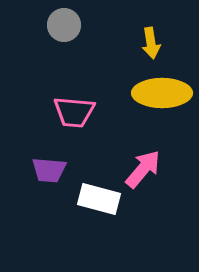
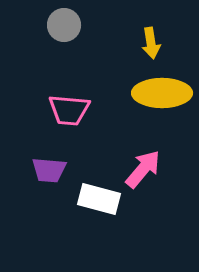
pink trapezoid: moved 5 px left, 2 px up
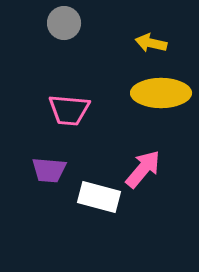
gray circle: moved 2 px up
yellow arrow: rotated 112 degrees clockwise
yellow ellipse: moved 1 px left
white rectangle: moved 2 px up
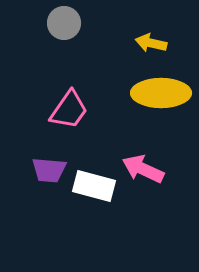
pink trapezoid: rotated 60 degrees counterclockwise
pink arrow: rotated 105 degrees counterclockwise
white rectangle: moved 5 px left, 11 px up
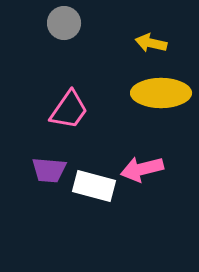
pink arrow: moved 1 px left; rotated 39 degrees counterclockwise
